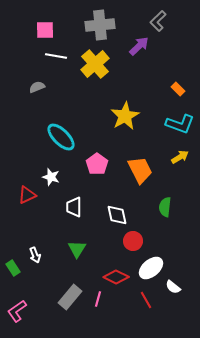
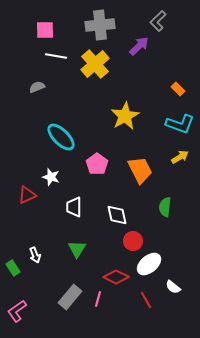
white ellipse: moved 2 px left, 4 px up
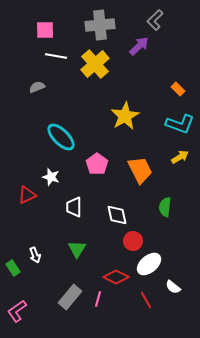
gray L-shape: moved 3 px left, 1 px up
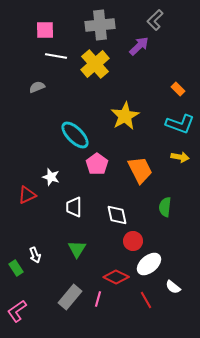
cyan ellipse: moved 14 px right, 2 px up
yellow arrow: rotated 42 degrees clockwise
green rectangle: moved 3 px right
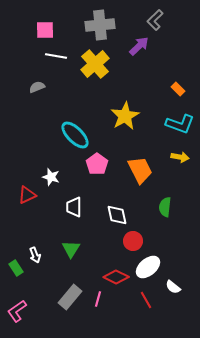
green triangle: moved 6 px left
white ellipse: moved 1 px left, 3 px down
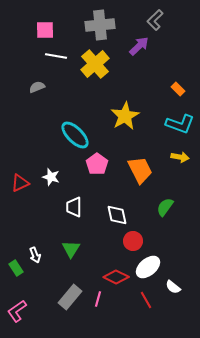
red triangle: moved 7 px left, 12 px up
green semicircle: rotated 30 degrees clockwise
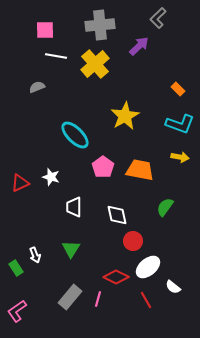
gray L-shape: moved 3 px right, 2 px up
pink pentagon: moved 6 px right, 3 px down
orange trapezoid: rotated 52 degrees counterclockwise
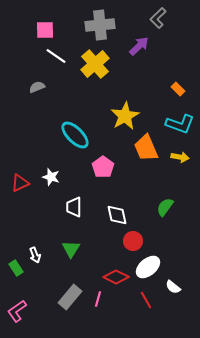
white line: rotated 25 degrees clockwise
orange trapezoid: moved 6 px right, 22 px up; rotated 124 degrees counterclockwise
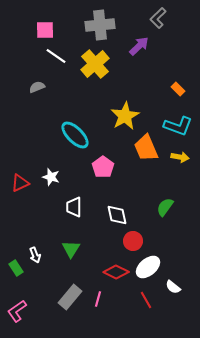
cyan L-shape: moved 2 px left, 2 px down
red diamond: moved 5 px up
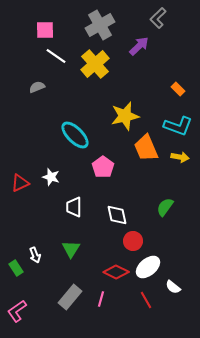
gray cross: rotated 24 degrees counterclockwise
yellow star: rotated 16 degrees clockwise
pink line: moved 3 px right
